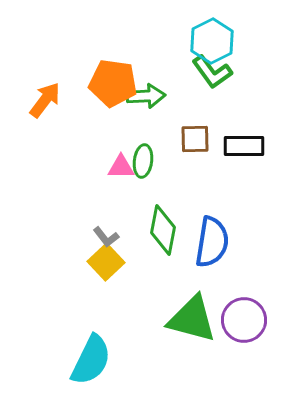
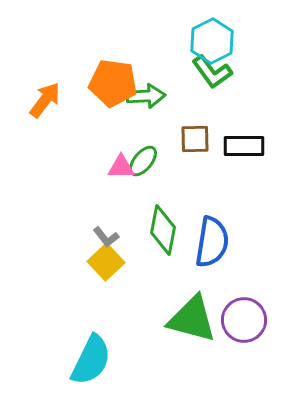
green ellipse: rotated 32 degrees clockwise
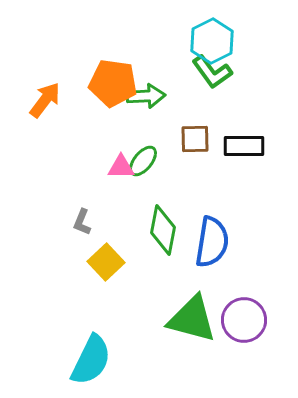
gray L-shape: moved 24 px left, 15 px up; rotated 60 degrees clockwise
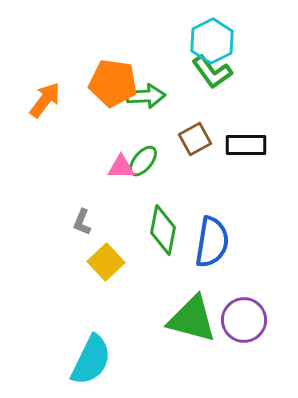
brown square: rotated 28 degrees counterclockwise
black rectangle: moved 2 px right, 1 px up
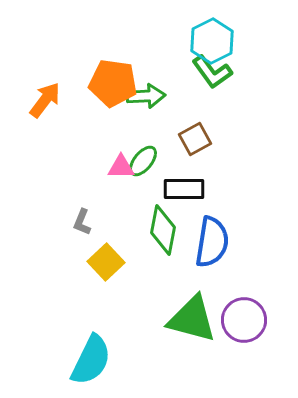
black rectangle: moved 62 px left, 44 px down
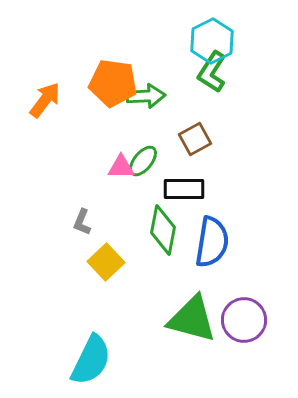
green L-shape: rotated 69 degrees clockwise
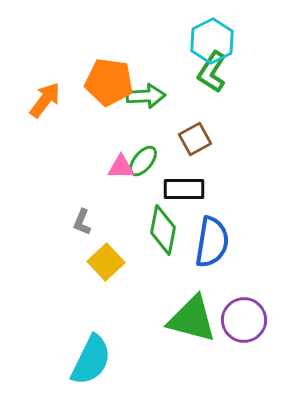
orange pentagon: moved 4 px left, 1 px up
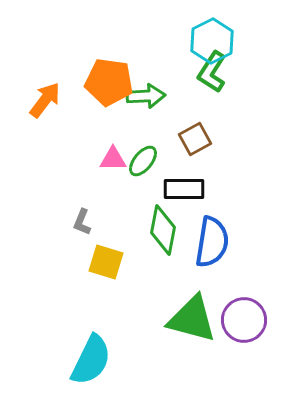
pink triangle: moved 8 px left, 8 px up
yellow square: rotated 30 degrees counterclockwise
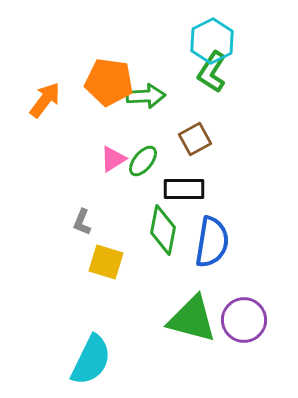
pink triangle: rotated 32 degrees counterclockwise
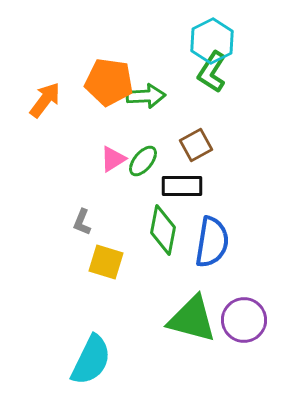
brown square: moved 1 px right, 6 px down
black rectangle: moved 2 px left, 3 px up
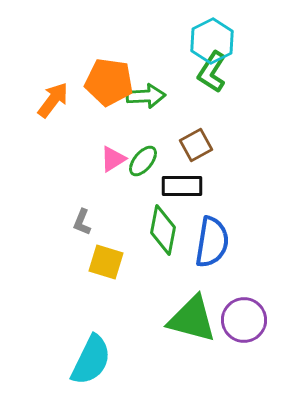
orange arrow: moved 8 px right
